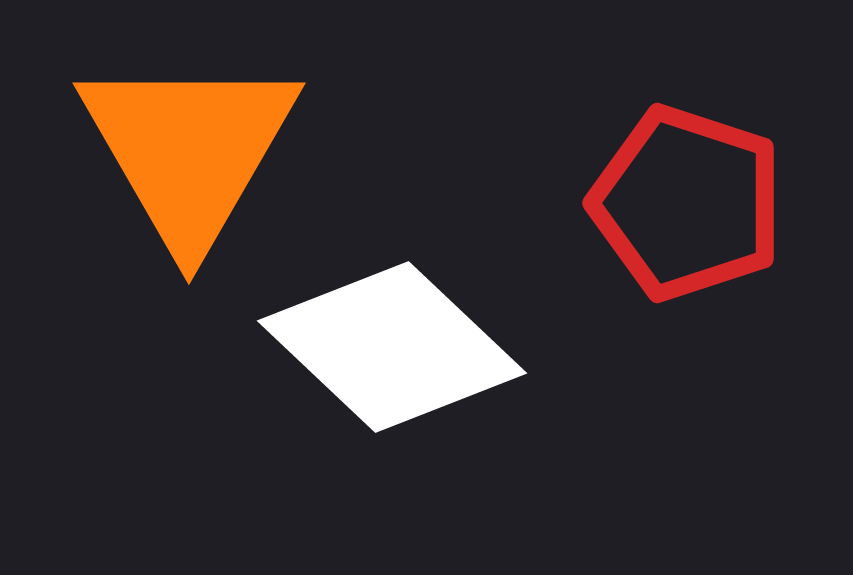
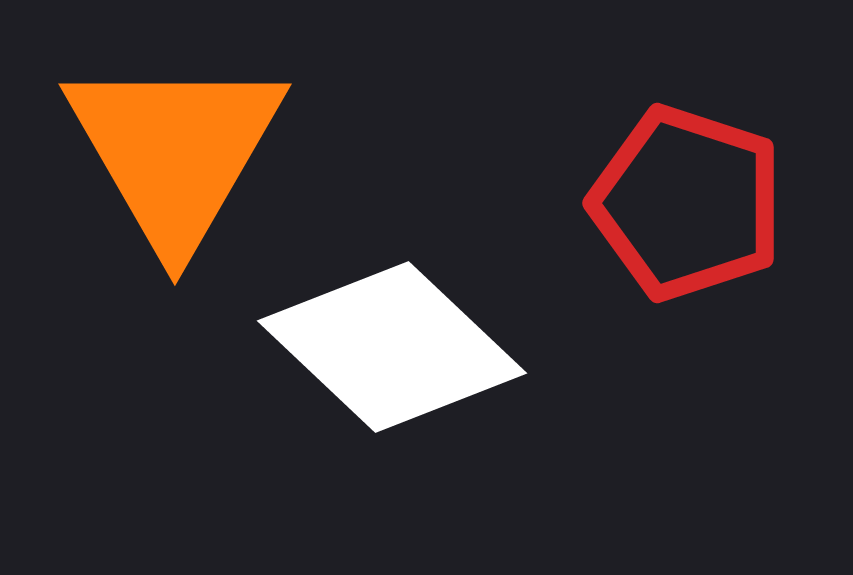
orange triangle: moved 14 px left, 1 px down
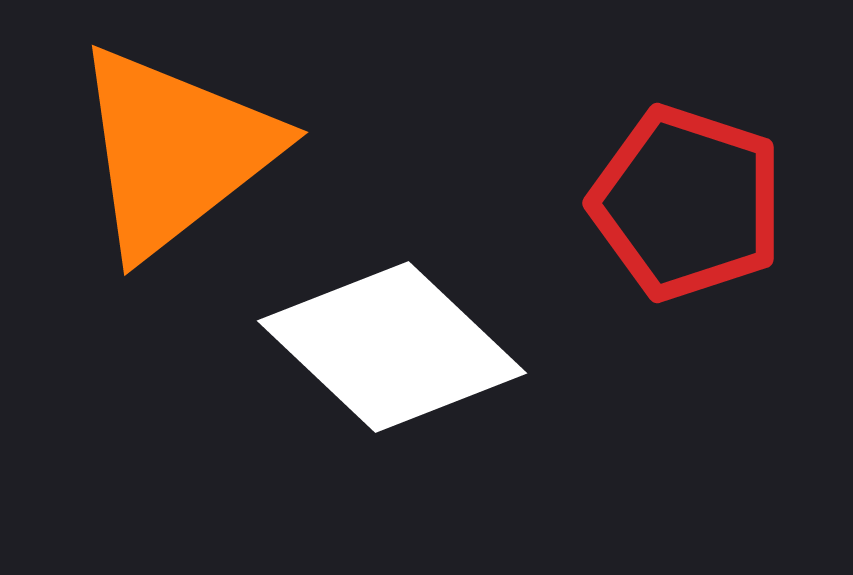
orange triangle: rotated 22 degrees clockwise
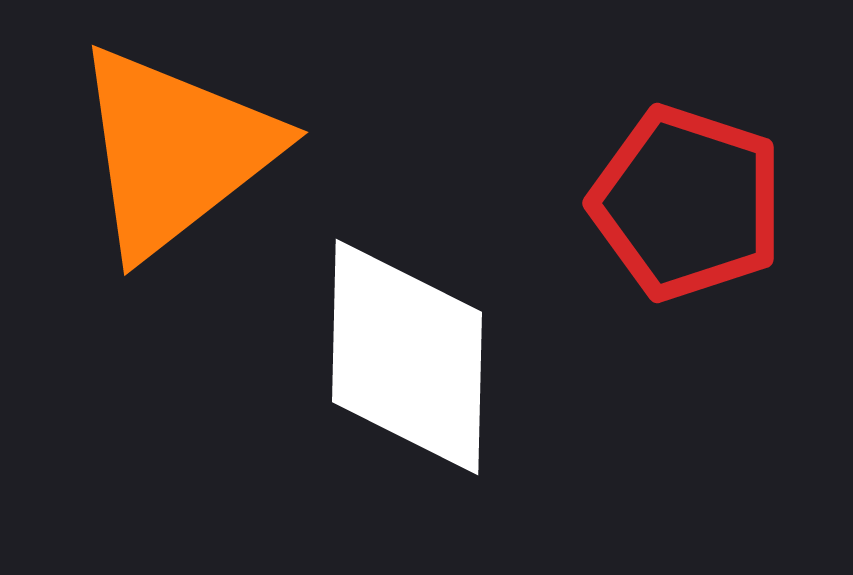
white diamond: moved 15 px right, 10 px down; rotated 48 degrees clockwise
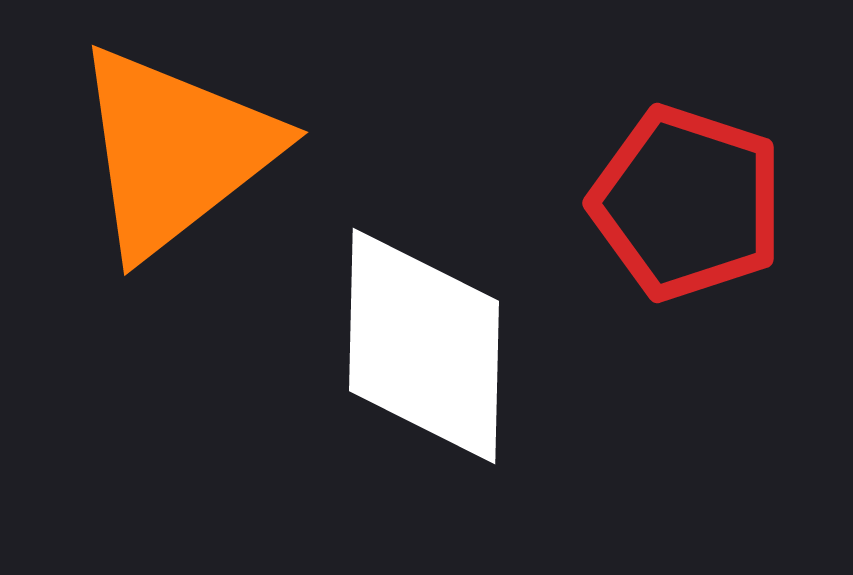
white diamond: moved 17 px right, 11 px up
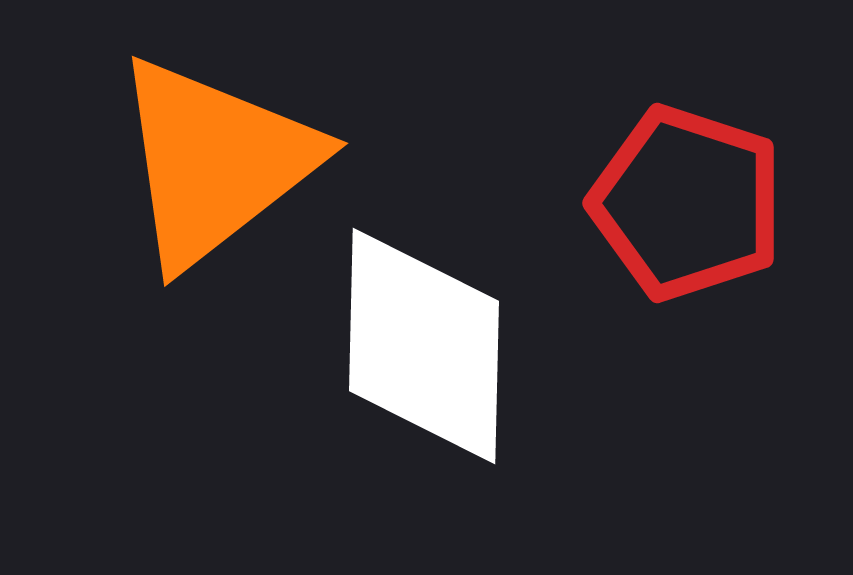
orange triangle: moved 40 px right, 11 px down
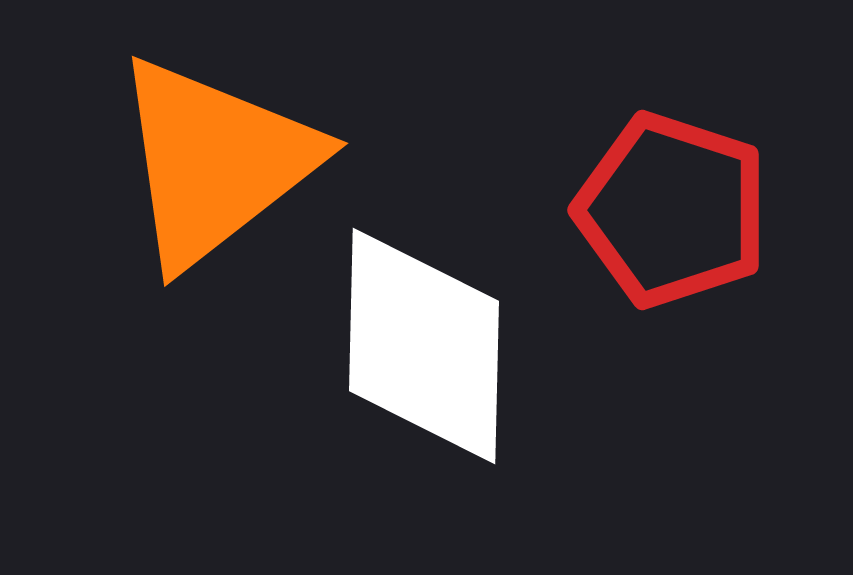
red pentagon: moved 15 px left, 7 px down
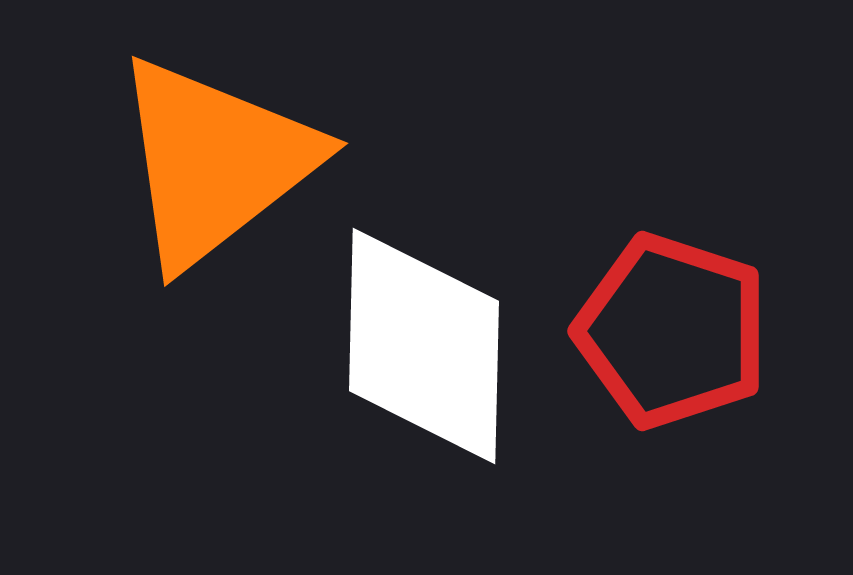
red pentagon: moved 121 px down
